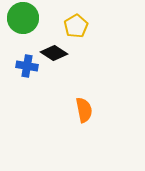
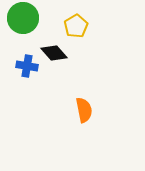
black diamond: rotated 16 degrees clockwise
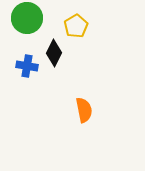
green circle: moved 4 px right
black diamond: rotated 68 degrees clockwise
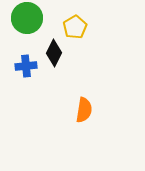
yellow pentagon: moved 1 px left, 1 px down
blue cross: moved 1 px left; rotated 15 degrees counterclockwise
orange semicircle: rotated 20 degrees clockwise
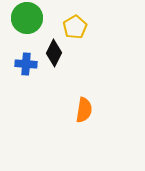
blue cross: moved 2 px up; rotated 10 degrees clockwise
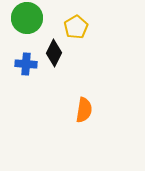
yellow pentagon: moved 1 px right
